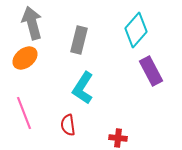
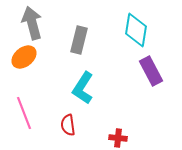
cyan diamond: rotated 32 degrees counterclockwise
orange ellipse: moved 1 px left, 1 px up
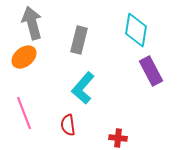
cyan L-shape: rotated 8 degrees clockwise
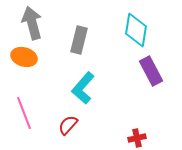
orange ellipse: rotated 55 degrees clockwise
red semicircle: rotated 50 degrees clockwise
red cross: moved 19 px right; rotated 18 degrees counterclockwise
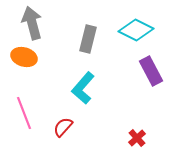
cyan diamond: rotated 72 degrees counterclockwise
gray rectangle: moved 9 px right, 1 px up
red semicircle: moved 5 px left, 2 px down
red cross: rotated 30 degrees counterclockwise
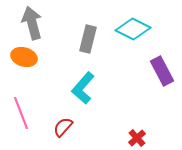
cyan diamond: moved 3 px left, 1 px up
purple rectangle: moved 11 px right
pink line: moved 3 px left
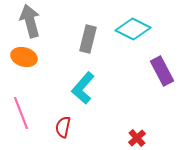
gray arrow: moved 2 px left, 2 px up
red semicircle: rotated 30 degrees counterclockwise
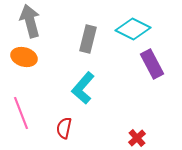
purple rectangle: moved 10 px left, 7 px up
red semicircle: moved 1 px right, 1 px down
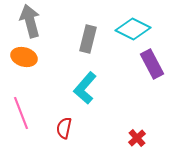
cyan L-shape: moved 2 px right
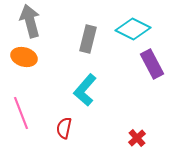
cyan L-shape: moved 2 px down
